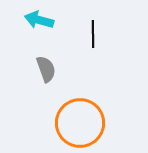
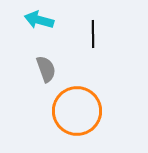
orange circle: moved 3 px left, 12 px up
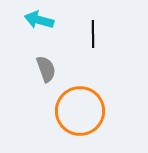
orange circle: moved 3 px right
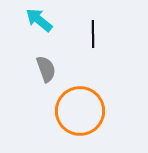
cyan arrow: rotated 24 degrees clockwise
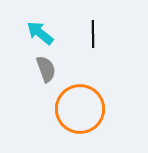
cyan arrow: moved 1 px right, 13 px down
orange circle: moved 2 px up
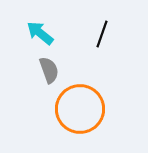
black line: moved 9 px right; rotated 20 degrees clockwise
gray semicircle: moved 3 px right, 1 px down
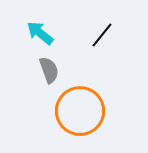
black line: moved 1 px down; rotated 20 degrees clockwise
orange circle: moved 2 px down
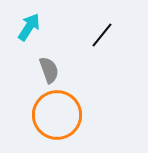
cyan arrow: moved 11 px left, 6 px up; rotated 84 degrees clockwise
orange circle: moved 23 px left, 4 px down
